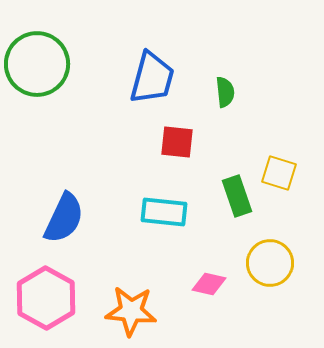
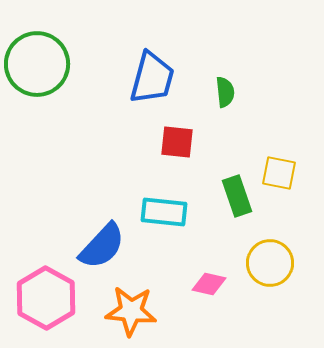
yellow square: rotated 6 degrees counterclockwise
blue semicircle: moved 38 px right, 28 px down; rotated 18 degrees clockwise
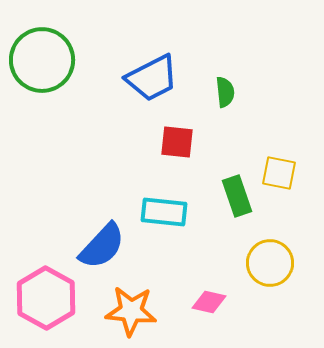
green circle: moved 5 px right, 4 px up
blue trapezoid: rotated 48 degrees clockwise
pink diamond: moved 18 px down
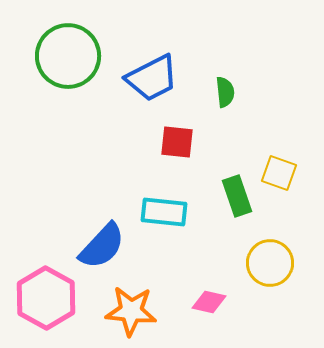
green circle: moved 26 px right, 4 px up
yellow square: rotated 9 degrees clockwise
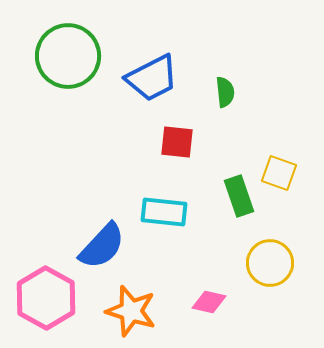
green rectangle: moved 2 px right
orange star: rotated 12 degrees clockwise
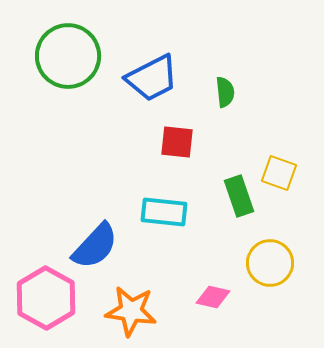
blue semicircle: moved 7 px left
pink diamond: moved 4 px right, 5 px up
orange star: rotated 9 degrees counterclockwise
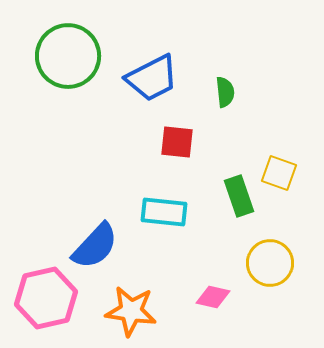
pink hexagon: rotated 18 degrees clockwise
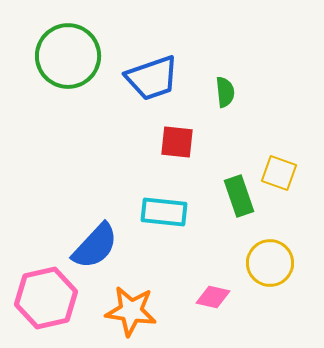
blue trapezoid: rotated 8 degrees clockwise
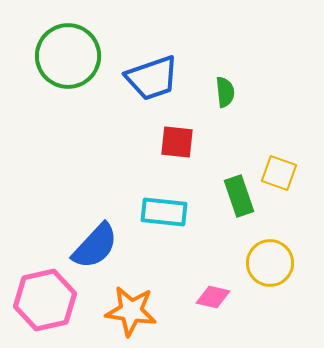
pink hexagon: moved 1 px left, 2 px down
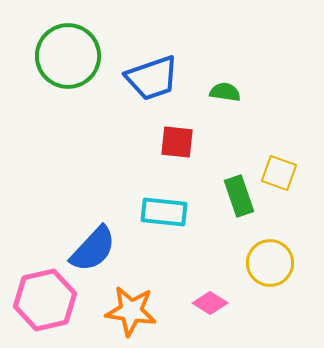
green semicircle: rotated 76 degrees counterclockwise
blue semicircle: moved 2 px left, 3 px down
pink diamond: moved 3 px left, 6 px down; rotated 20 degrees clockwise
